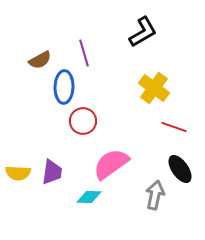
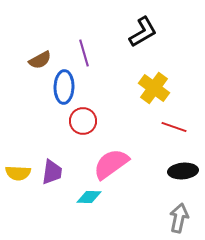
black ellipse: moved 3 px right, 2 px down; rotated 60 degrees counterclockwise
gray arrow: moved 24 px right, 23 px down
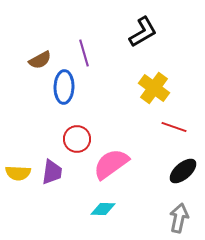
red circle: moved 6 px left, 18 px down
black ellipse: rotated 36 degrees counterclockwise
cyan diamond: moved 14 px right, 12 px down
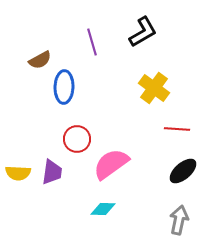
purple line: moved 8 px right, 11 px up
red line: moved 3 px right, 2 px down; rotated 15 degrees counterclockwise
gray arrow: moved 2 px down
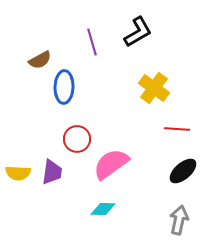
black L-shape: moved 5 px left
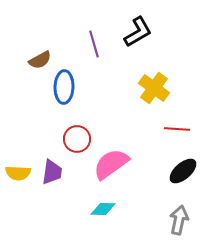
purple line: moved 2 px right, 2 px down
